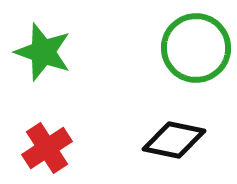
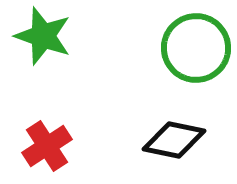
green star: moved 16 px up
red cross: moved 2 px up
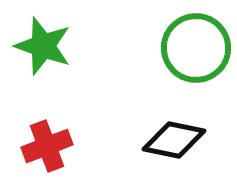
green star: moved 10 px down
red cross: rotated 12 degrees clockwise
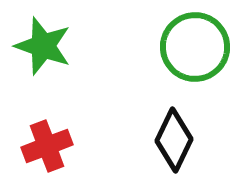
green circle: moved 1 px left, 1 px up
black diamond: rotated 76 degrees counterclockwise
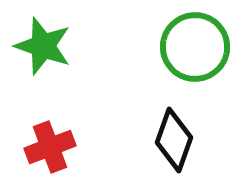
black diamond: rotated 6 degrees counterclockwise
red cross: moved 3 px right, 1 px down
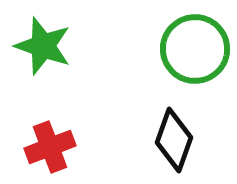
green circle: moved 2 px down
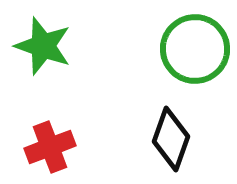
black diamond: moved 3 px left, 1 px up
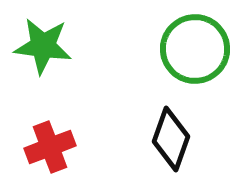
green star: rotated 12 degrees counterclockwise
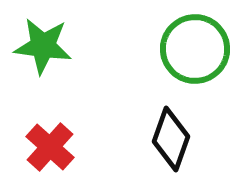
red cross: rotated 27 degrees counterclockwise
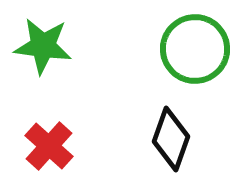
red cross: moved 1 px left, 1 px up
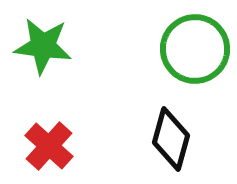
black diamond: rotated 4 degrees counterclockwise
